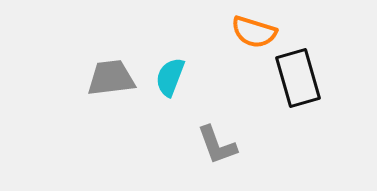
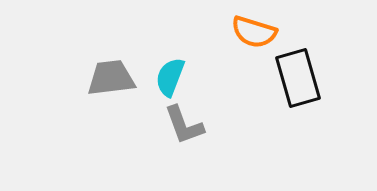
gray L-shape: moved 33 px left, 20 px up
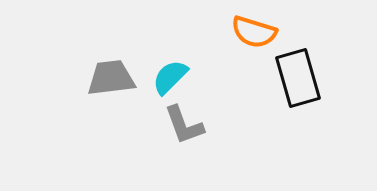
cyan semicircle: rotated 24 degrees clockwise
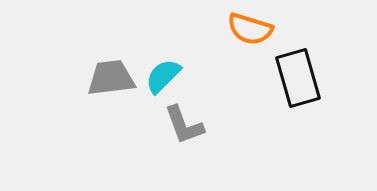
orange semicircle: moved 4 px left, 3 px up
cyan semicircle: moved 7 px left, 1 px up
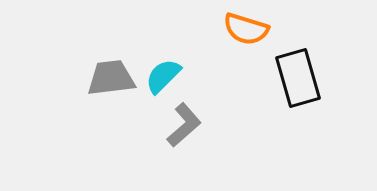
orange semicircle: moved 4 px left
gray L-shape: rotated 111 degrees counterclockwise
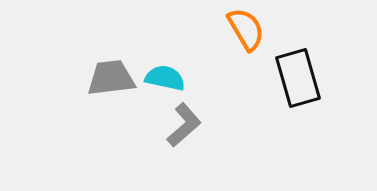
orange semicircle: rotated 138 degrees counterclockwise
cyan semicircle: moved 2 px right, 2 px down; rotated 57 degrees clockwise
